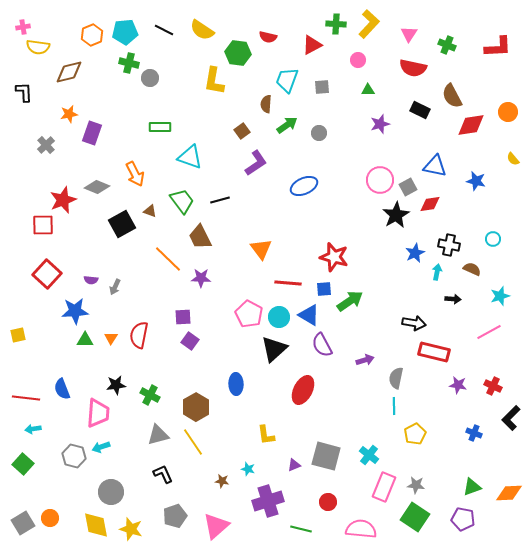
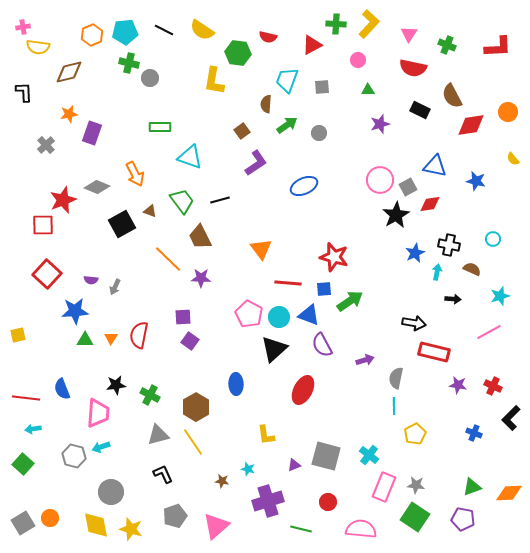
blue triangle at (309, 315): rotated 10 degrees counterclockwise
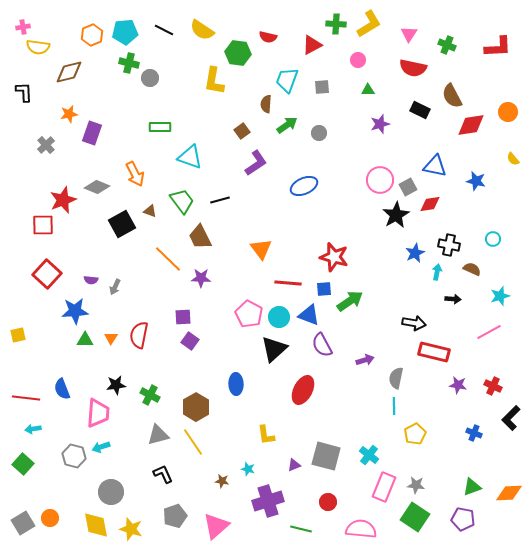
yellow L-shape at (369, 24): rotated 16 degrees clockwise
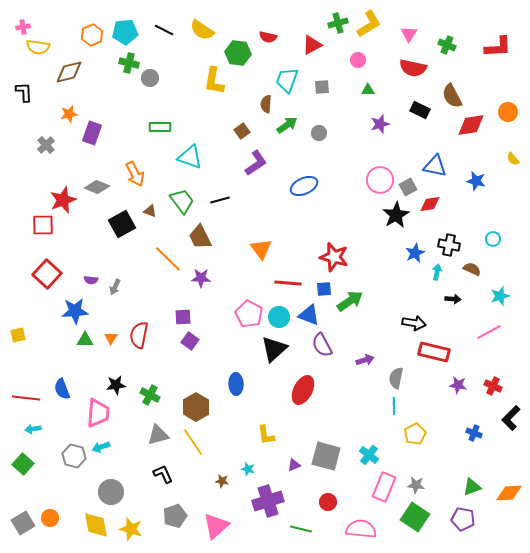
green cross at (336, 24): moved 2 px right, 1 px up; rotated 18 degrees counterclockwise
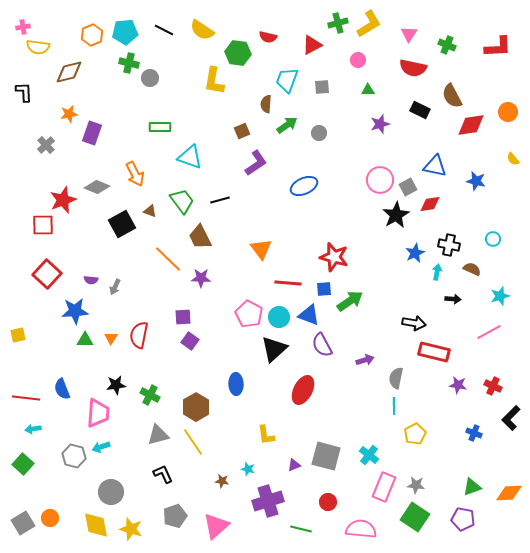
brown square at (242, 131): rotated 14 degrees clockwise
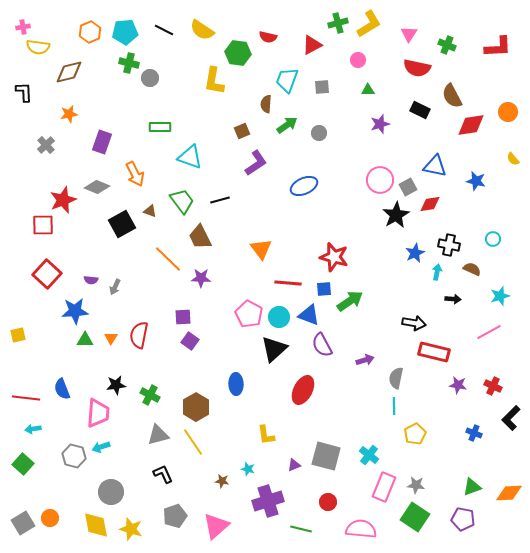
orange hexagon at (92, 35): moved 2 px left, 3 px up
red semicircle at (413, 68): moved 4 px right
purple rectangle at (92, 133): moved 10 px right, 9 px down
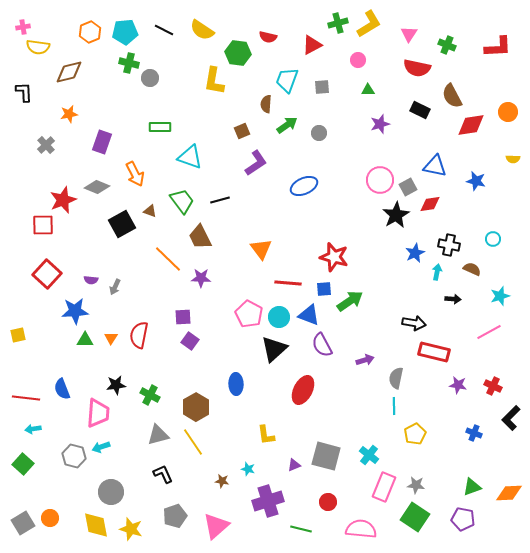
yellow semicircle at (513, 159): rotated 48 degrees counterclockwise
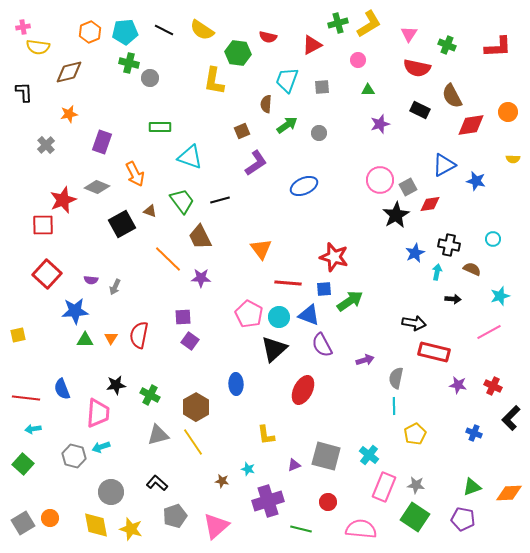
blue triangle at (435, 166): moved 9 px right, 1 px up; rotated 40 degrees counterclockwise
black L-shape at (163, 474): moved 6 px left, 9 px down; rotated 25 degrees counterclockwise
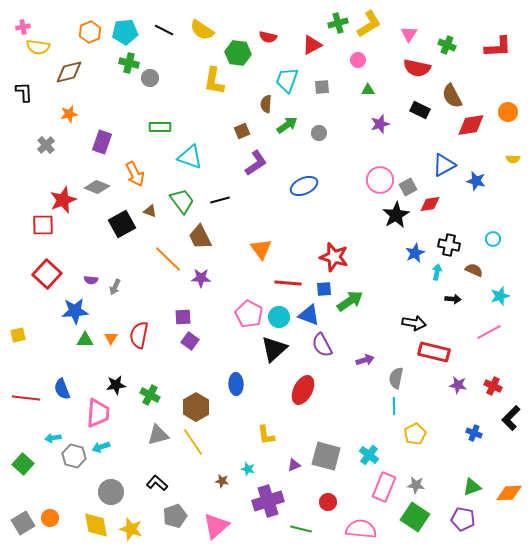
brown semicircle at (472, 269): moved 2 px right, 1 px down
cyan arrow at (33, 429): moved 20 px right, 9 px down
